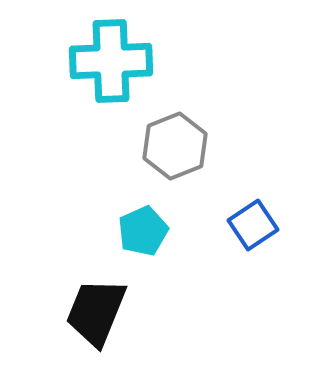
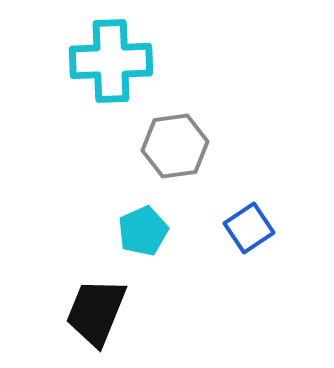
gray hexagon: rotated 14 degrees clockwise
blue square: moved 4 px left, 3 px down
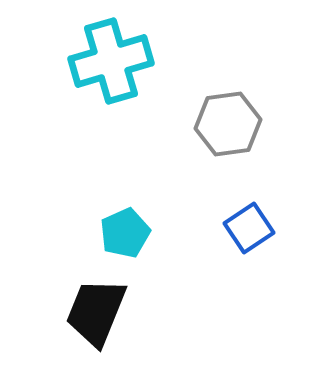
cyan cross: rotated 14 degrees counterclockwise
gray hexagon: moved 53 px right, 22 px up
cyan pentagon: moved 18 px left, 2 px down
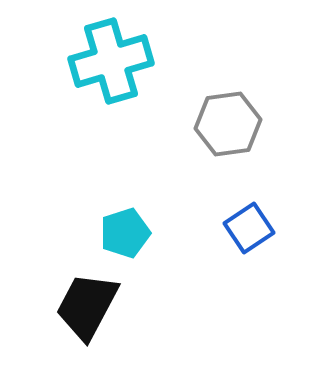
cyan pentagon: rotated 6 degrees clockwise
black trapezoid: moved 9 px left, 6 px up; rotated 6 degrees clockwise
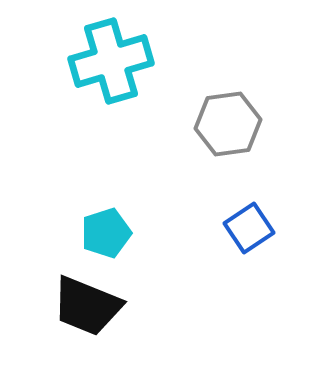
cyan pentagon: moved 19 px left
black trapezoid: rotated 96 degrees counterclockwise
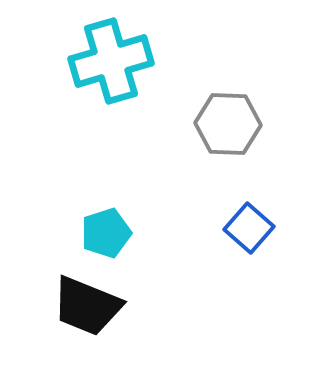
gray hexagon: rotated 10 degrees clockwise
blue square: rotated 15 degrees counterclockwise
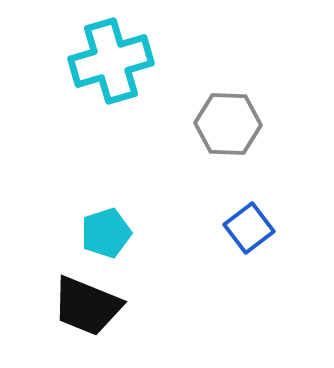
blue square: rotated 12 degrees clockwise
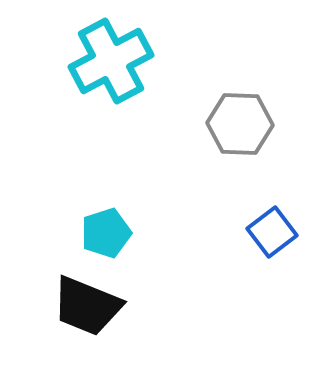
cyan cross: rotated 12 degrees counterclockwise
gray hexagon: moved 12 px right
blue square: moved 23 px right, 4 px down
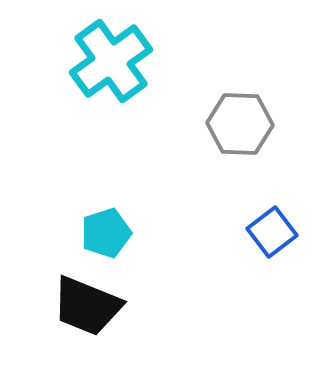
cyan cross: rotated 8 degrees counterclockwise
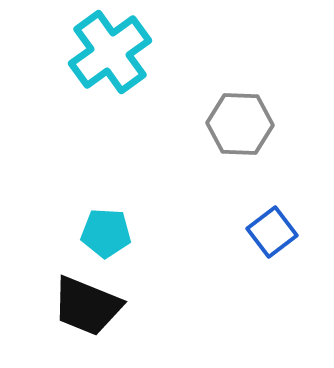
cyan cross: moved 1 px left, 9 px up
cyan pentagon: rotated 21 degrees clockwise
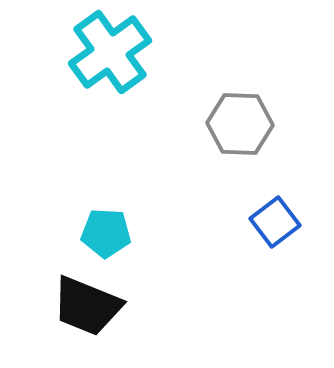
blue square: moved 3 px right, 10 px up
